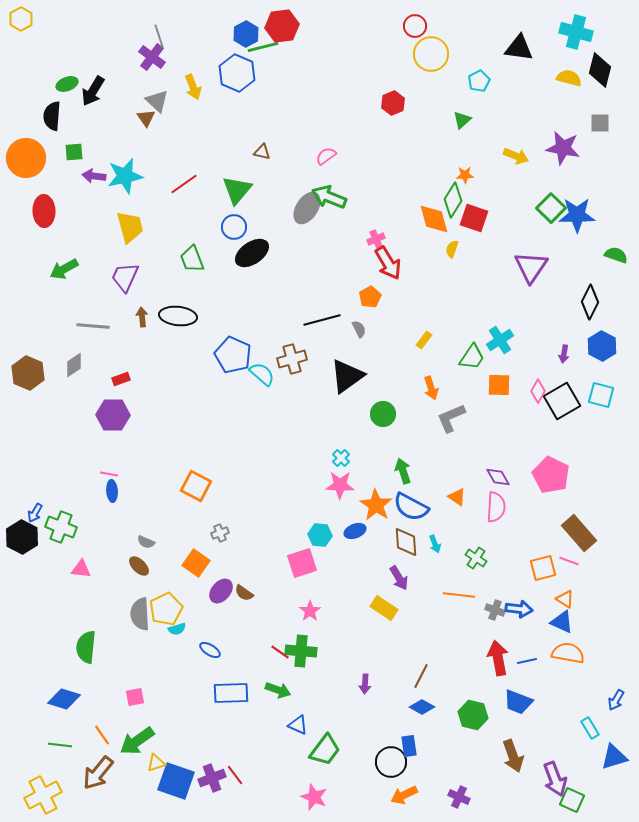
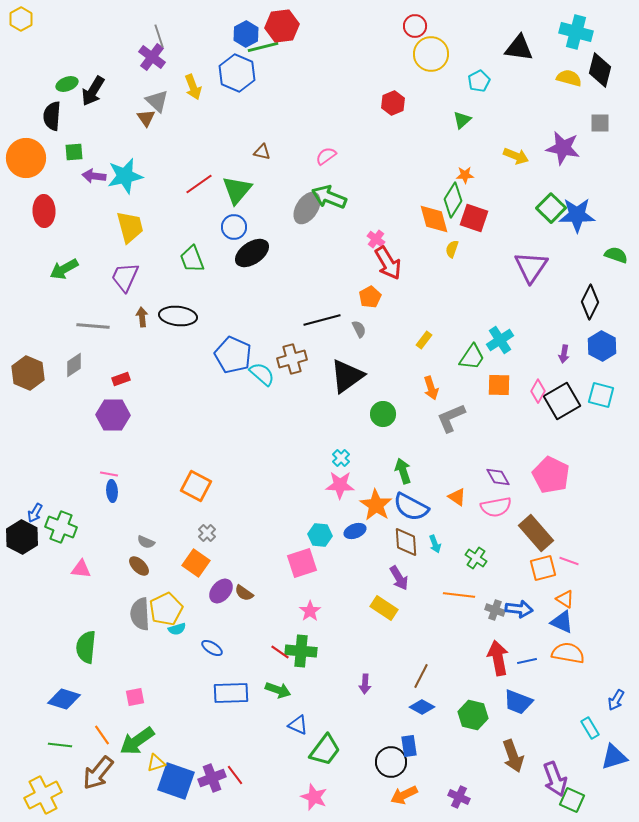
red line at (184, 184): moved 15 px right
pink cross at (376, 239): rotated 30 degrees counterclockwise
pink semicircle at (496, 507): rotated 76 degrees clockwise
gray cross at (220, 533): moved 13 px left; rotated 24 degrees counterclockwise
brown rectangle at (579, 533): moved 43 px left
blue ellipse at (210, 650): moved 2 px right, 2 px up
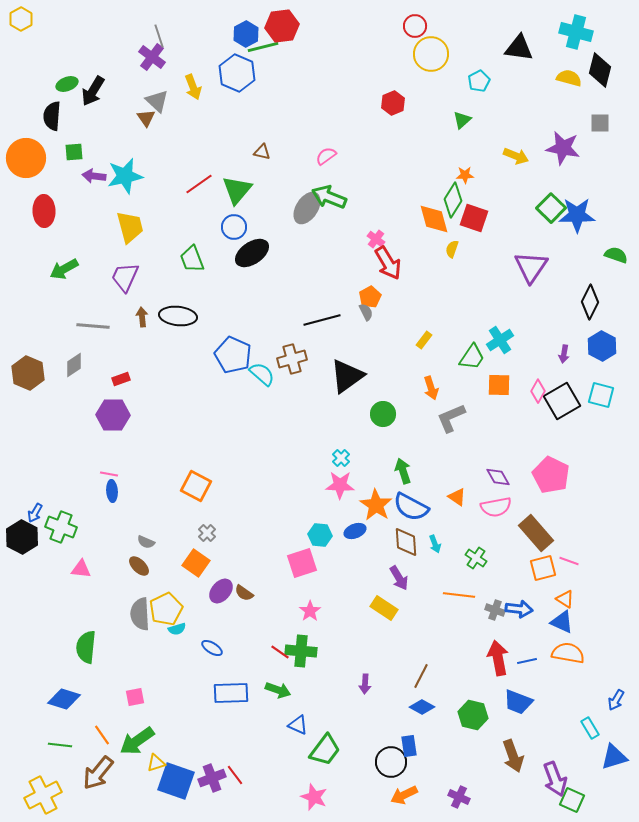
gray semicircle at (359, 329): moved 7 px right, 17 px up
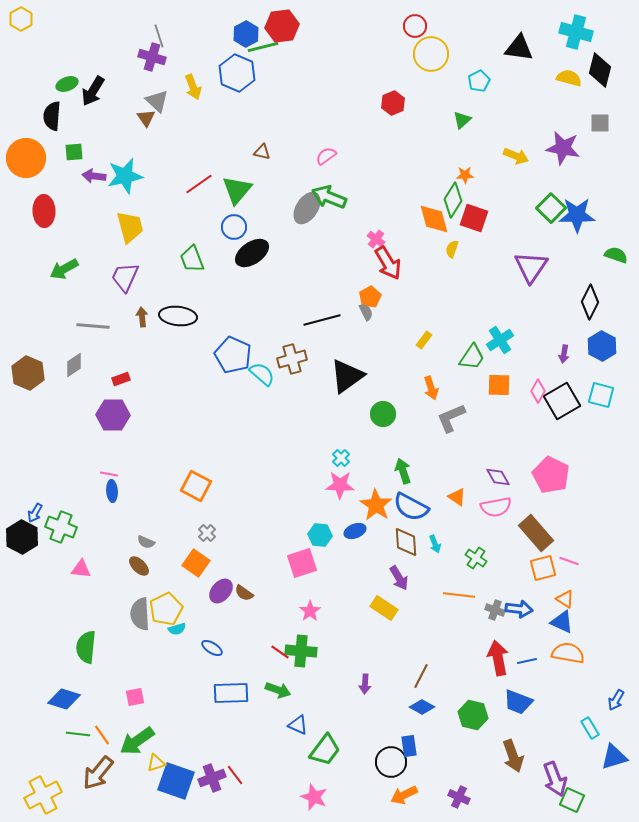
purple cross at (152, 57): rotated 20 degrees counterclockwise
green line at (60, 745): moved 18 px right, 11 px up
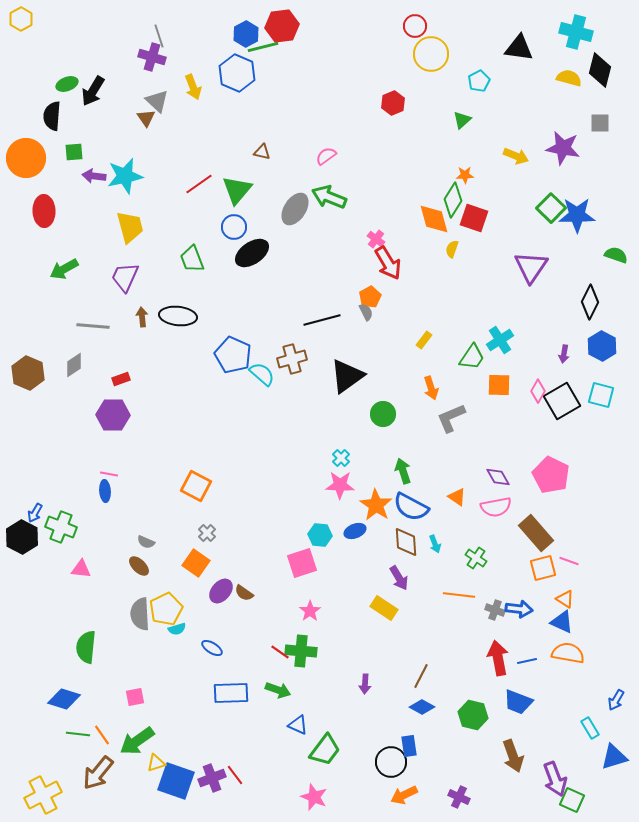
gray ellipse at (307, 208): moved 12 px left, 1 px down
blue ellipse at (112, 491): moved 7 px left
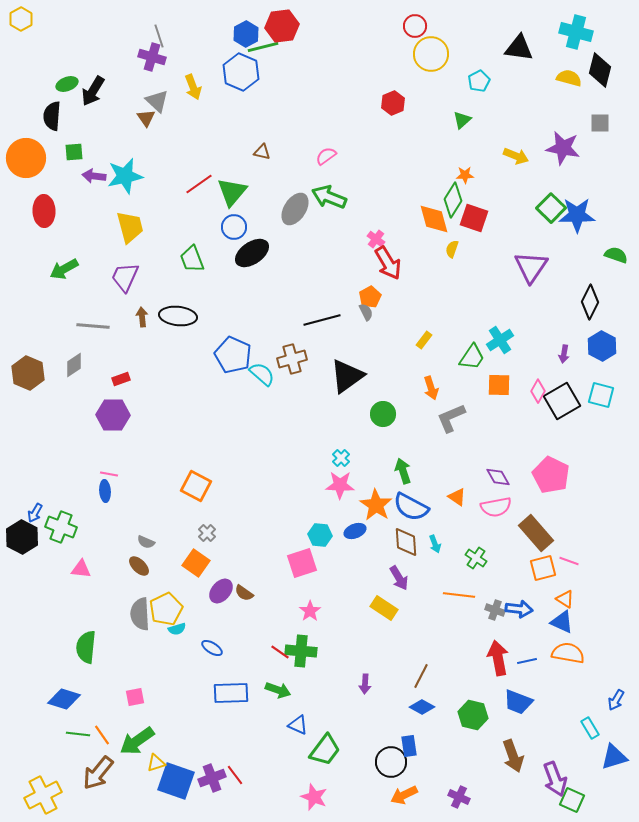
blue hexagon at (237, 73): moved 4 px right, 1 px up
green triangle at (237, 190): moved 5 px left, 2 px down
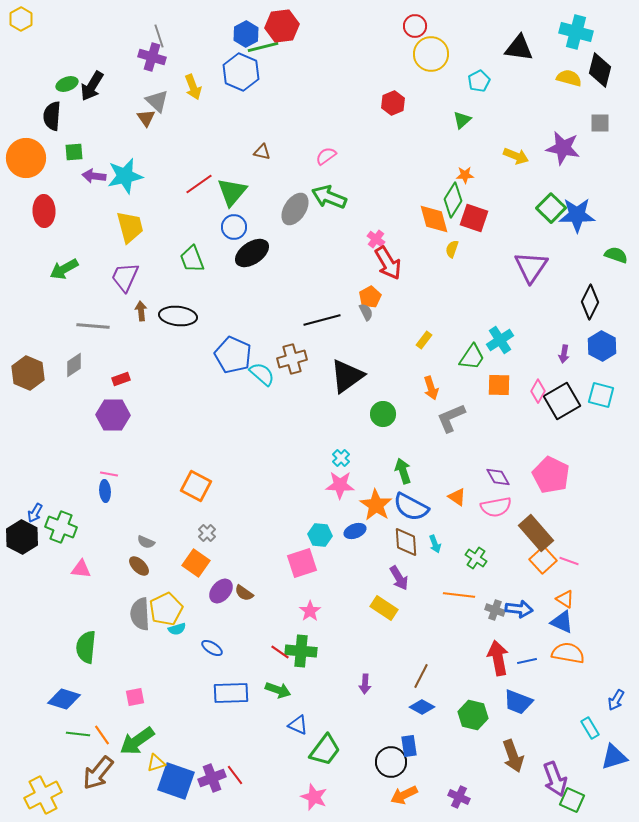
black arrow at (93, 91): moved 1 px left, 5 px up
brown arrow at (142, 317): moved 1 px left, 6 px up
orange square at (543, 568): moved 8 px up; rotated 28 degrees counterclockwise
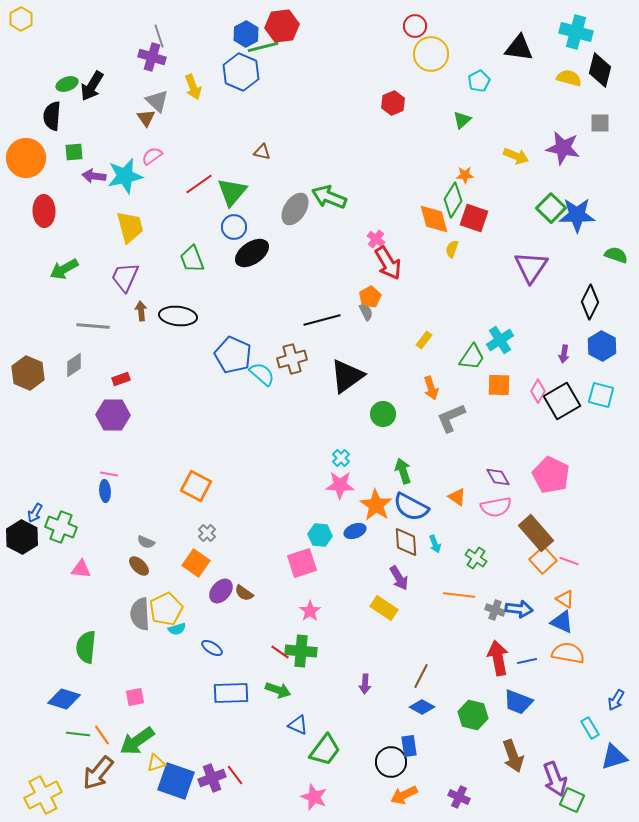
pink semicircle at (326, 156): moved 174 px left
